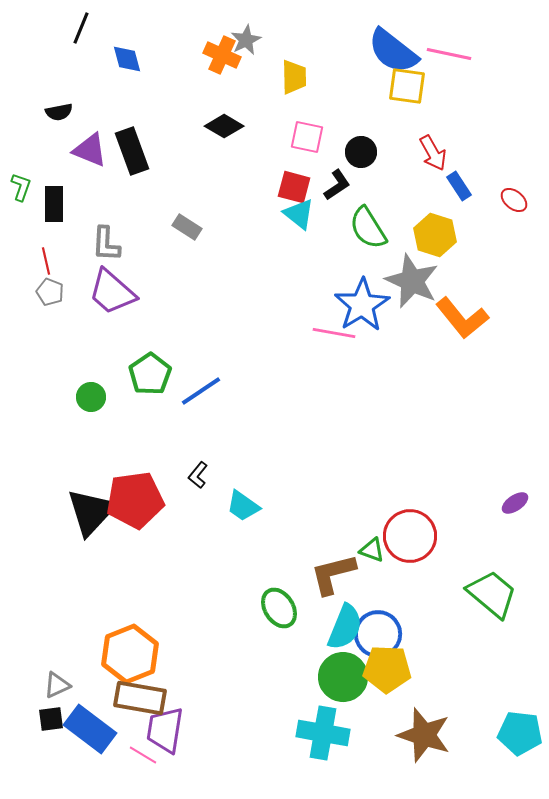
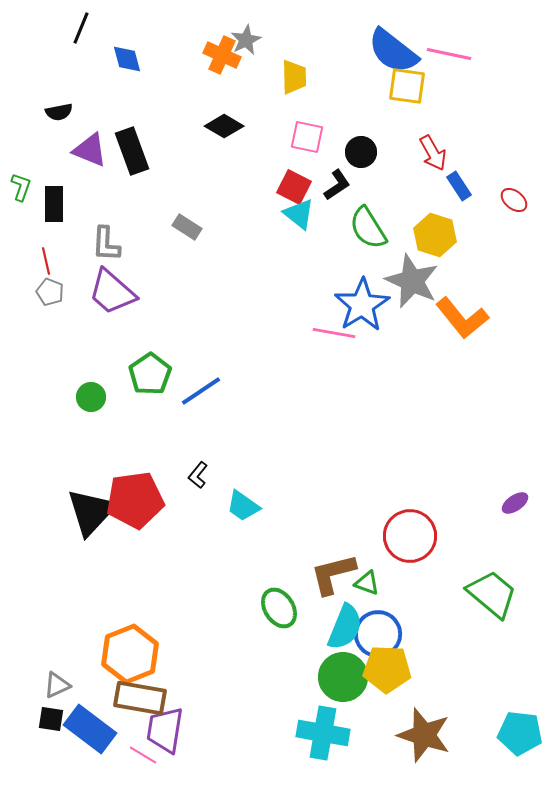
red square at (294, 187): rotated 12 degrees clockwise
green triangle at (372, 550): moved 5 px left, 33 px down
black square at (51, 719): rotated 16 degrees clockwise
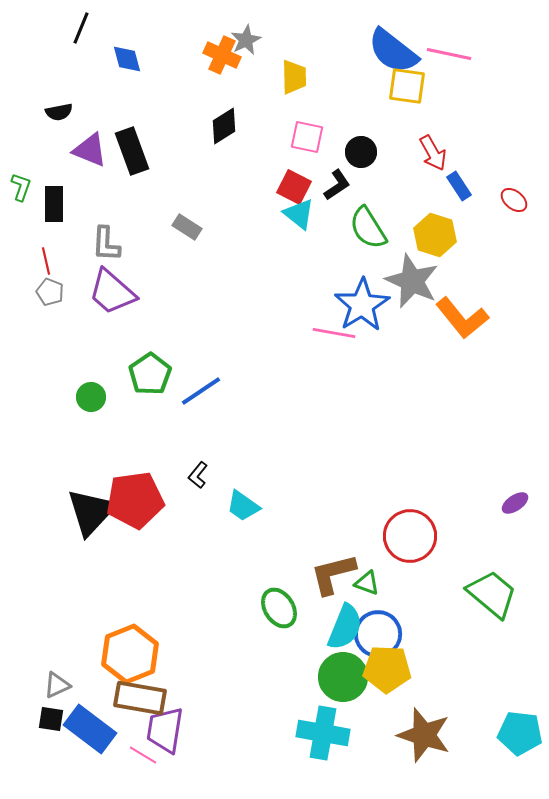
black diamond at (224, 126): rotated 63 degrees counterclockwise
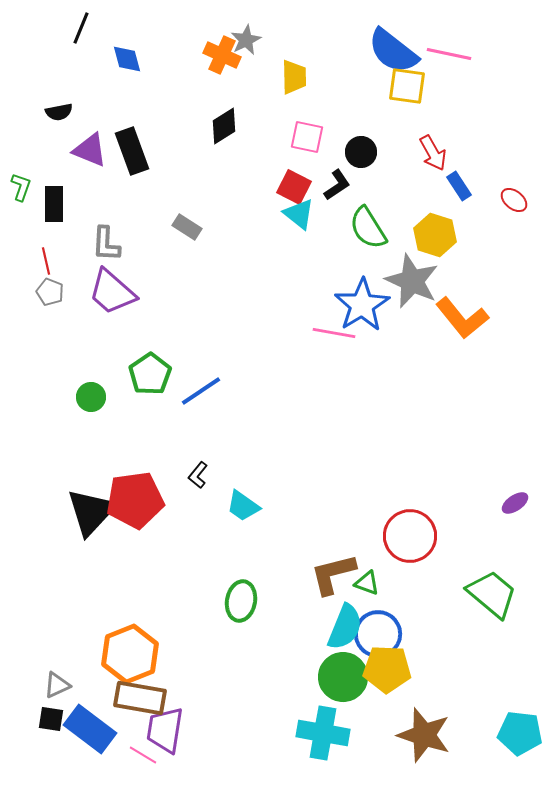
green ellipse at (279, 608): moved 38 px left, 7 px up; rotated 42 degrees clockwise
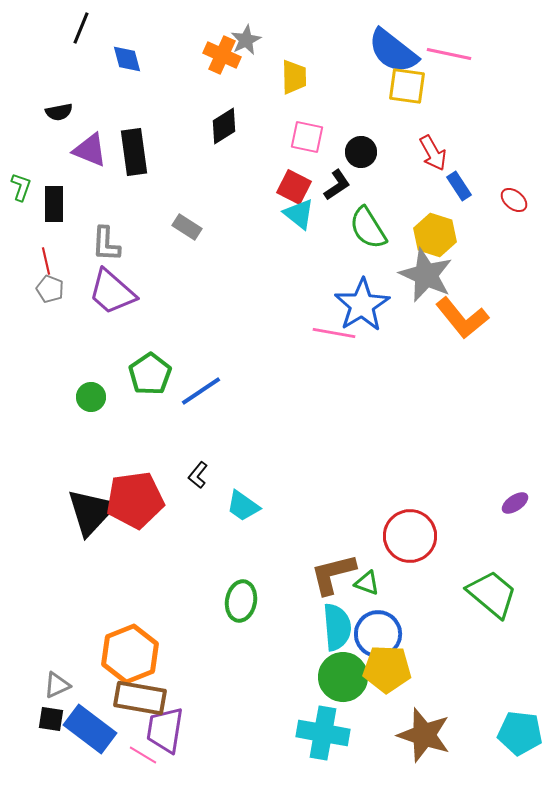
black rectangle at (132, 151): moved 2 px right, 1 px down; rotated 12 degrees clockwise
gray star at (412, 281): moved 14 px right, 6 px up
gray pentagon at (50, 292): moved 3 px up
cyan semicircle at (345, 627): moved 8 px left; rotated 27 degrees counterclockwise
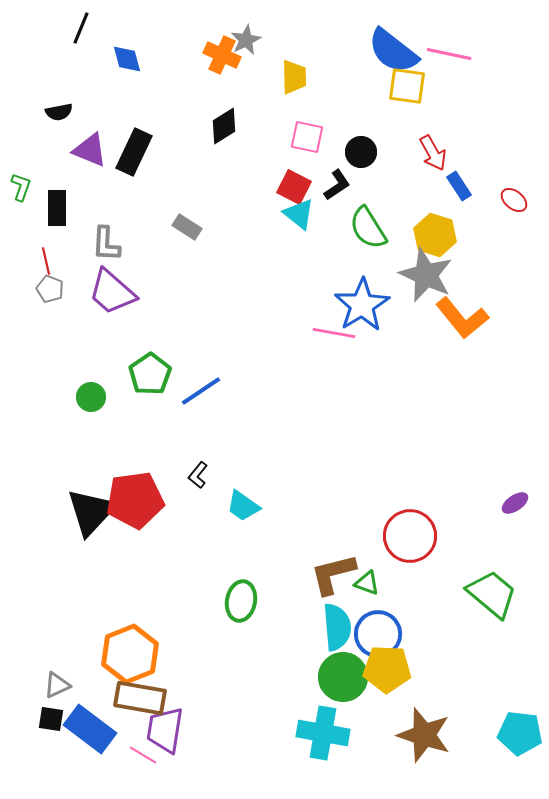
black rectangle at (134, 152): rotated 33 degrees clockwise
black rectangle at (54, 204): moved 3 px right, 4 px down
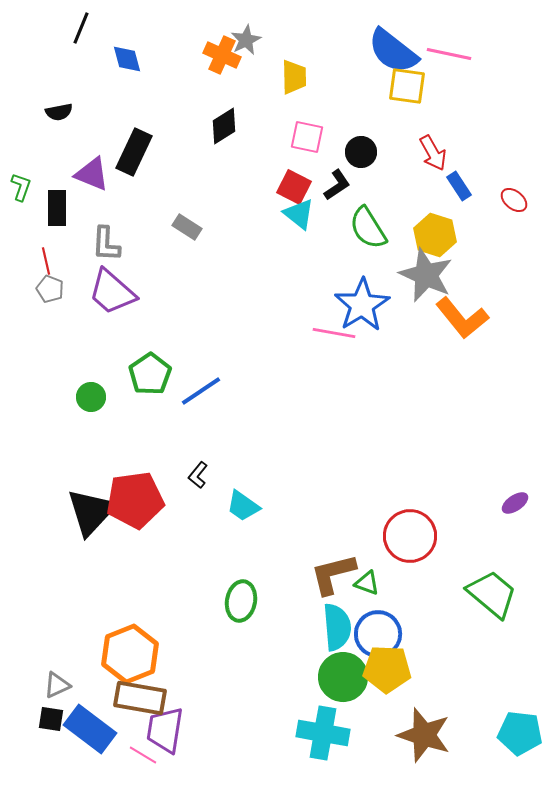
purple triangle at (90, 150): moved 2 px right, 24 px down
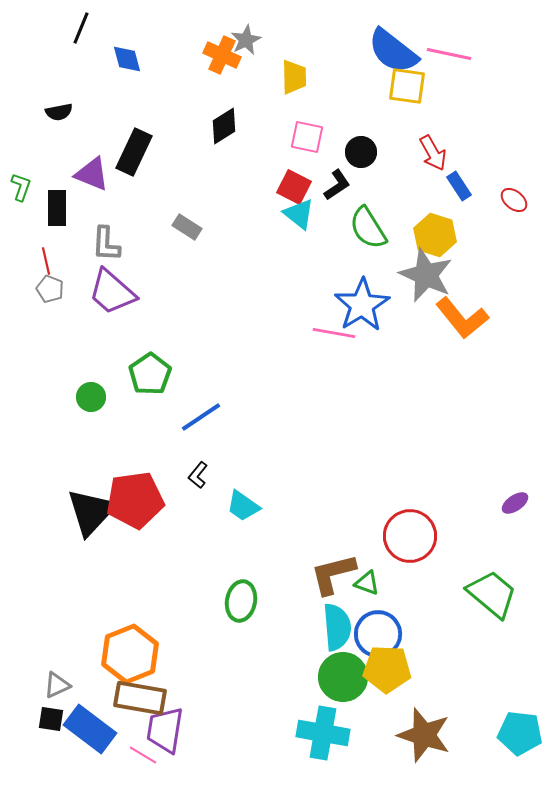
blue line at (201, 391): moved 26 px down
